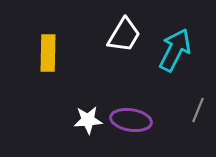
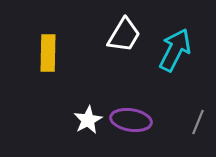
gray line: moved 12 px down
white star: rotated 24 degrees counterclockwise
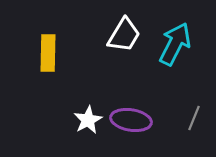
cyan arrow: moved 6 px up
gray line: moved 4 px left, 4 px up
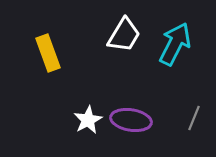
yellow rectangle: rotated 21 degrees counterclockwise
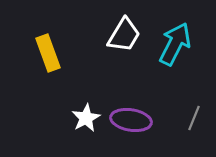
white star: moved 2 px left, 2 px up
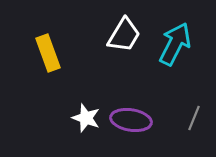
white star: rotated 24 degrees counterclockwise
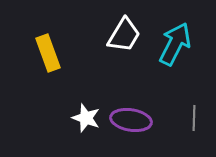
gray line: rotated 20 degrees counterclockwise
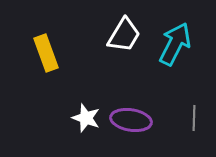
yellow rectangle: moved 2 px left
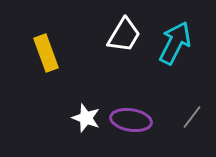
cyan arrow: moved 1 px up
gray line: moved 2 px left, 1 px up; rotated 35 degrees clockwise
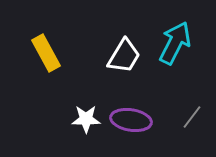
white trapezoid: moved 21 px down
yellow rectangle: rotated 9 degrees counterclockwise
white star: moved 1 px down; rotated 20 degrees counterclockwise
